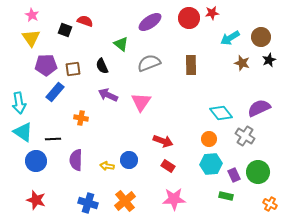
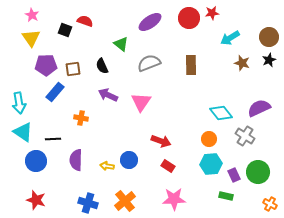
brown circle at (261, 37): moved 8 px right
red arrow at (163, 141): moved 2 px left
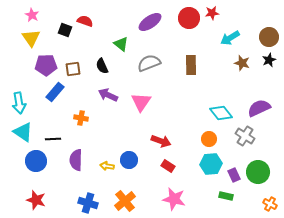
pink star at (174, 199): rotated 15 degrees clockwise
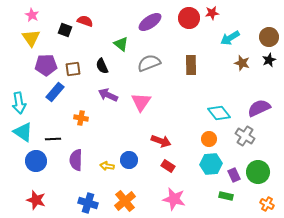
cyan diamond at (221, 113): moved 2 px left
orange cross at (270, 204): moved 3 px left
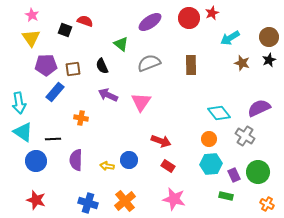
red star at (212, 13): rotated 16 degrees counterclockwise
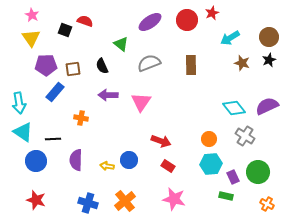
red circle at (189, 18): moved 2 px left, 2 px down
purple arrow at (108, 95): rotated 24 degrees counterclockwise
purple semicircle at (259, 108): moved 8 px right, 2 px up
cyan diamond at (219, 113): moved 15 px right, 5 px up
purple rectangle at (234, 175): moved 1 px left, 2 px down
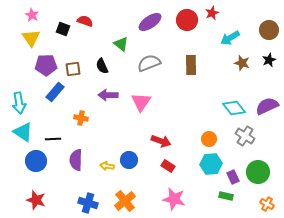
black square at (65, 30): moved 2 px left, 1 px up
brown circle at (269, 37): moved 7 px up
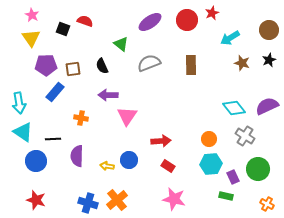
pink triangle at (141, 102): moved 14 px left, 14 px down
red arrow at (161, 141): rotated 24 degrees counterclockwise
purple semicircle at (76, 160): moved 1 px right, 4 px up
green circle at (258, 172): moved 3 px up
orange cross at (125, 201): moved 8 px left, 1 px up
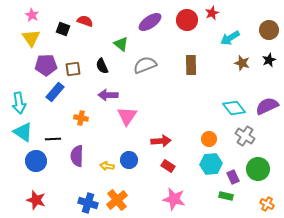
gray semicircle at (149, 63): moved 4 px left, 2 px down
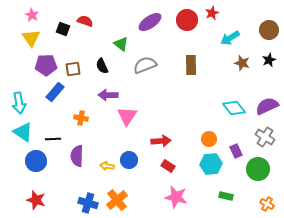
gray cross at (245, 136): moved 20 px right, 1 px down
purple rectangle at (233, 177): moved 3 px right, 26 px up
pink star at (174, 199): moved 2 px right, 2 px up
